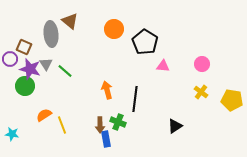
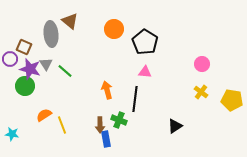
pink triangle: moved 18 px left, 6 px down
green cross: moved 1 px right, 2 px up
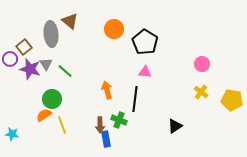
brown square: rotated 28 degrees clockwise
green circle: moved 27 px right, 13 px down
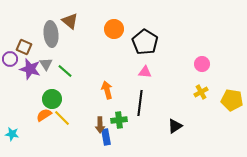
brown square: rotated 28 degrees counterclockwise
yellow cross: rotated 24 degrees clockwise
black line: moved 5 px right, 4 px down
green cross: rotated 28 degrees counterclockwise
yellow line: moved 7 px up; rotated 24 degrees counterclockwise
blue rectangle: moved 2 px up
